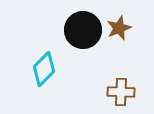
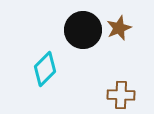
cyan diamond: moved 1 px right
brown cross: moved 3 px down
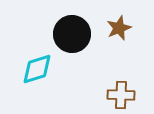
black circle: moved 11 px left, 4 px down
cyan diamond: moved 8 px left; rotated 28 degrees clockwise
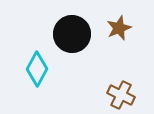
cyan diamond: rotated 44 degrees counterclockwise
brown cross: rotated 24 degrees clockwise
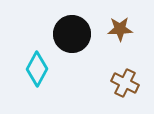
brown star: moved 1 px right, 1 px down; rotated 20 degrees clockwise
brown cross: moved 4 px right, 12 px up
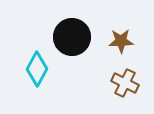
brown star: moved 1 px right, 12 px down
black circle: moved 3 px down
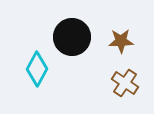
brown cross: rotated 8 degrees clockwise
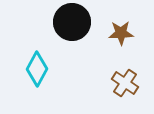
black circle: moved 15 px up
brown star: moved 8 px up
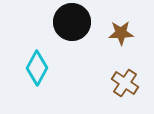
cyan diamond: moved 1 px up
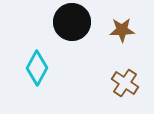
brown star: moved 1 px right, 3 px up
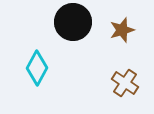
black circle: moved 1 px right
brown star: rotated 15 degrees counterclockwise
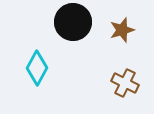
brown cross: rotated 8 degrees counterclockwise
